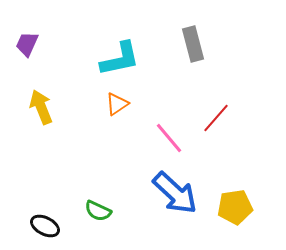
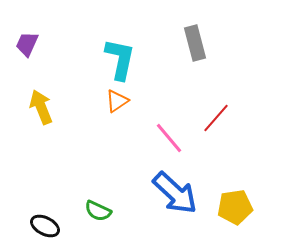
gray rectangle: moved 2 px right, 1 px up
cyan L-shape: rotated 66 degrees counterclockwise
orange triangle: moved 3 px up
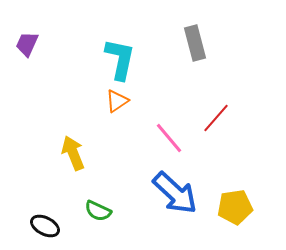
yellow arrow: moved 32 px right, 46 px down
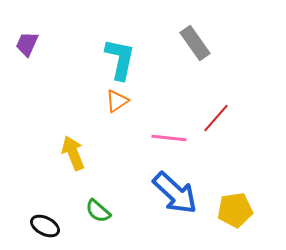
gray rectangle: rotated 20 degrees counterclockwise
pink line: rotated 44 degrees counterclockwise
yellow pentagon: moved 3 px down
green semicircle: rotated 16 degrees clockwise
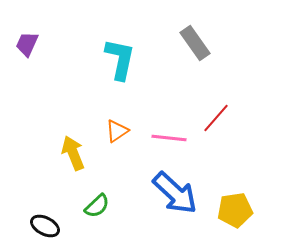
orange triangle: moved 30 px down
green semicircle: moved 1 px left, 5 px up; rotated 84 degrees counterclockwise
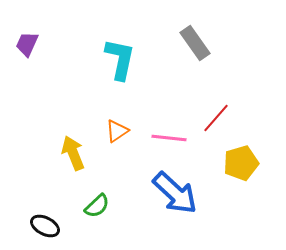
yellow pentagon: moved 6 px right, 47 px up; rotated 8 degrees counterclockwise
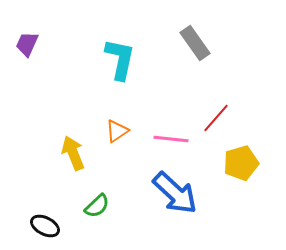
pink line: moved 2 px right, 1 px down
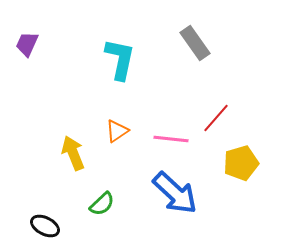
green semicircle: moved 5 px right, 2 px up
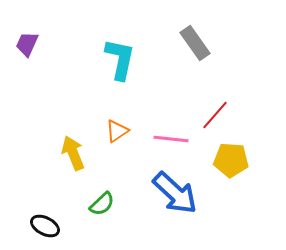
red line: moved 1 px left, 3 px up
yellow pentagon: moved 10 px left, 3 px up; rotated 20 degrees clockwise
